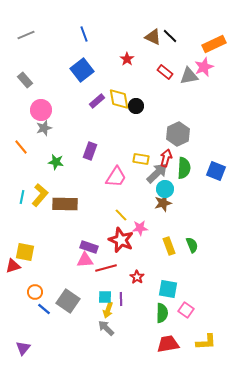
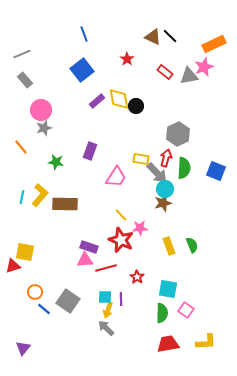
gray line at (26, 35): moved 4 px left, 19 px down
gray arrow at (157, 173): rotated 90 degrees clockwise
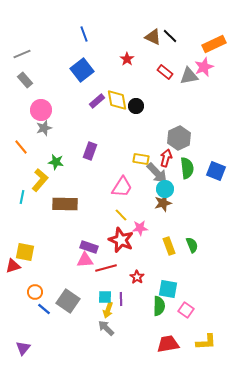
yellow diamond at (119, 99): moved 2 px left, 1 px down
gray hexagon at (178, 134): moved 1 px right, 4 px down
green semicircle at (184, 168): moved 3 px right; rotated 10 degrees counterclockwise
pink trapezoid at (116, 177): moved 6 px right, 10 px down
yellow L-shape at (40, 195): moved 15 px up
green semicircle at (162, 313): moved 3 px left, 7 px up
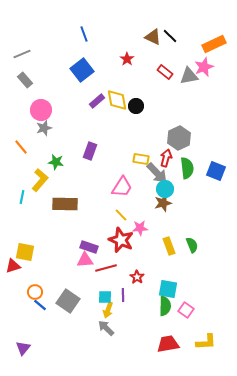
purple line at (121, 299): moved 2 px right, 4 px up
green semicircle at (159, 306): moved 6 px right
blue line at (44, 309): moved 4 px left, 4 px up
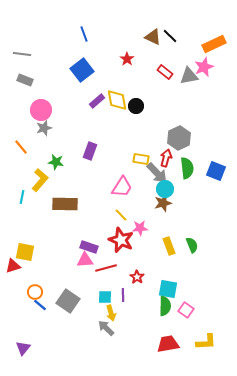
gray line at (22, 54): rotated 30 degrees clockwise
gray rectangle at (25, 80): rotated 28 degrees counterclockwise
yellow arrow at (108, 310): moved 3 px right, 3 px down; rotated 35 degrees counterclockwise
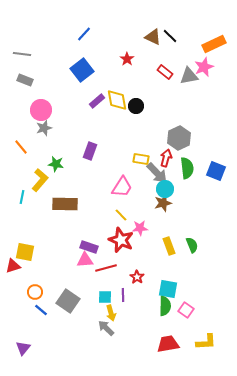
blue line at (84, 34): rotated 63 degrees clockwise
green star at (56, 162): moved 2 px down
blue line at (40, 305): moved 1 px right, 5 px down
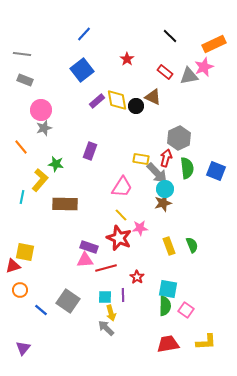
brown triangle at (153, 37): moved 60 px down
red star at (121, 240): moved 2 px left, 2 px up
orange circle at (35, 292): moved 15 px left, 2 px up
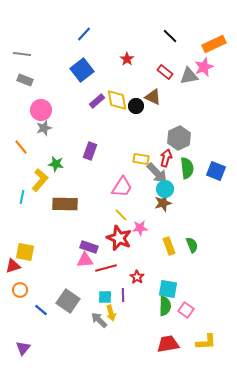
gray arrow at (106, 328): moved 7 px left, 8 px up
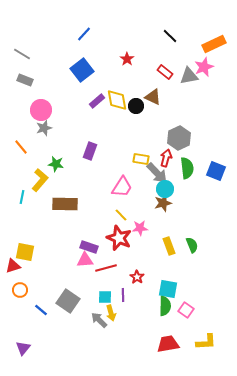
gray line at (22, 54): rotated 24 degrees clockwise
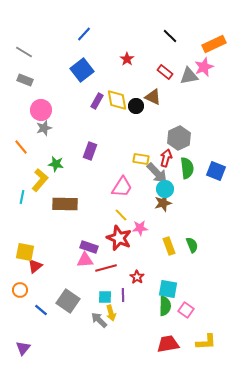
gray line at (22, 54): moved 2 px right, 2 px up
purple rectangle at (97, 101): rotated 21 degrees counterclockwise
red triangle at (13, 266): moved 22 px right; rotated 21 degrees counterclockwise
